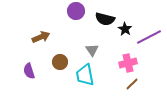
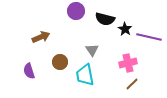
purple line: rotated 40 degrees clockwise
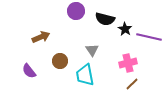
brown circle: moved 1 px up
purple semicircle: rotated 21 degrees counterclockwise
